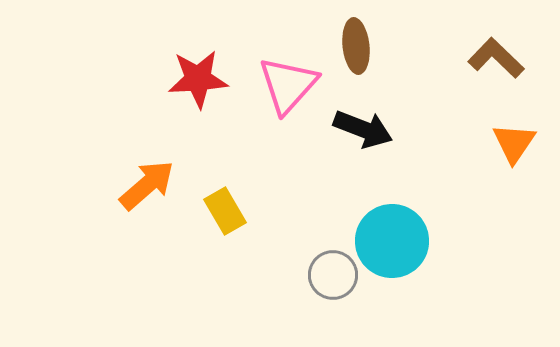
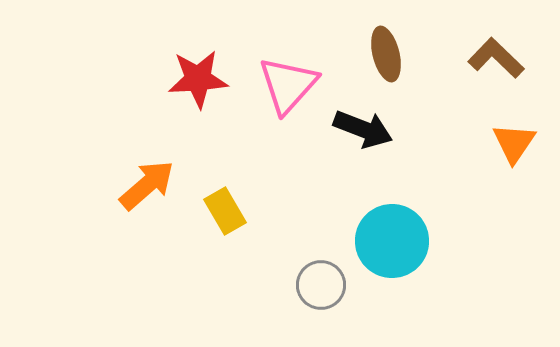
brown ellipse: moved 30 px right, 8 px down; rotated 8 degrees counterclockwise
gray circle: moved 12 px left, 10 px down
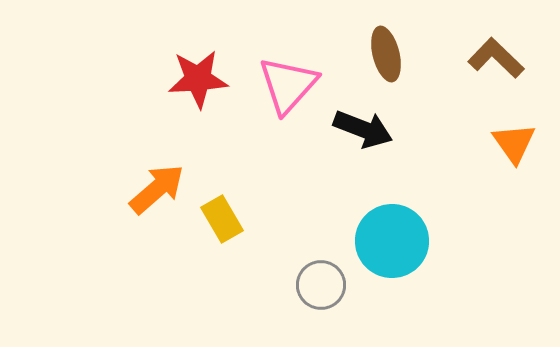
orange triangle: rotated 9 degrees counterclockwise
orange arrow: moved 10 px right, 4 px down
yellow rectangle: moved 3 px left, 8 px down
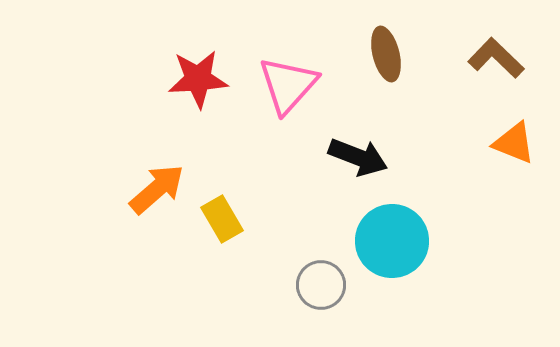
black arrow: moved 5 px left, 28 px down
orange triangle: rotated 33 degrees counterclockwise
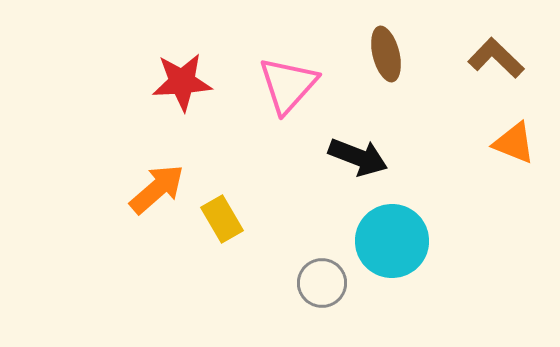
red star: moved 16 px left, 3 px down
gray circle: moved 1 px right, 2 px up
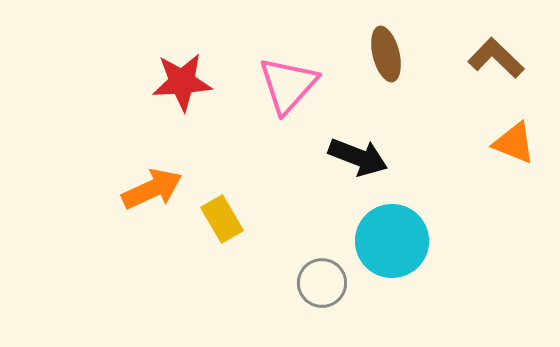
orange arrow: moved 5 px left; rotated 16 degrees clockwise
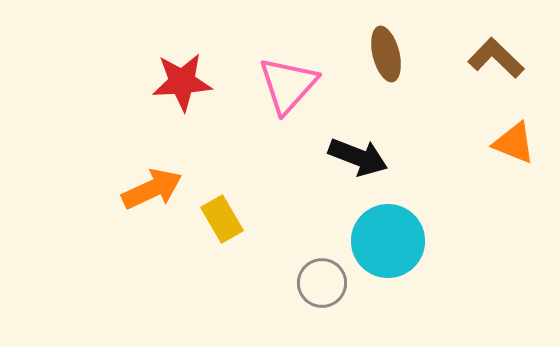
cyan circle: moved 4 px left
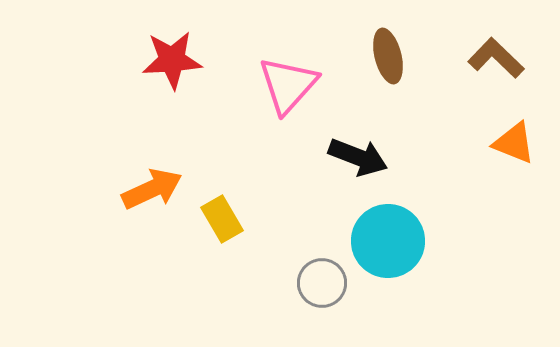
brown ellipse: moved 2 px right, 2 px down
red star: moved 10 px left, 22 px up
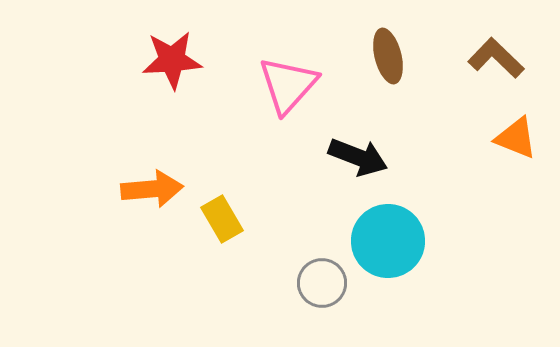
orange triangle: moved 2 px right, 5 px up
orange arrow: rotated 20 degrees clockwise
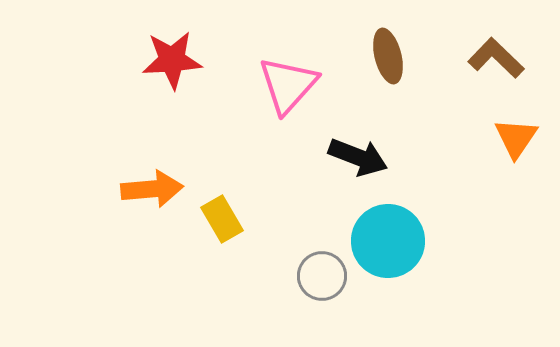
orange triangle: rotated 42 degrees clockwise
gray circle: moved 7 px up
